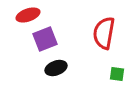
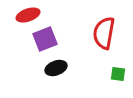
green square: moved 1 px right
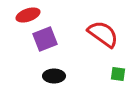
red semicircle: moved 1 px left, 1 px down; rotated 116 degrees clockwise
black ellipse: moved 2 px left, 8 px down; rotated 20 degrees clockwise
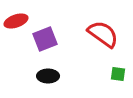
red ellipse: moved 12 px left, 6 px down
black ellipse: moved 6 px left
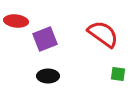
red ellipse: rotated 25 degrees clockwise
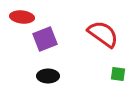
red ellipse: moved 6 px right, 4 px up
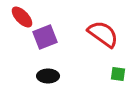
red ellipse: rotated 40 degrees clockwise
purple square: moved 2 px up
